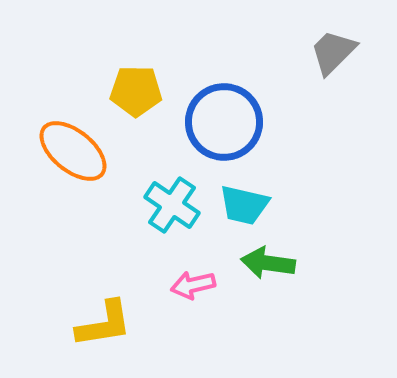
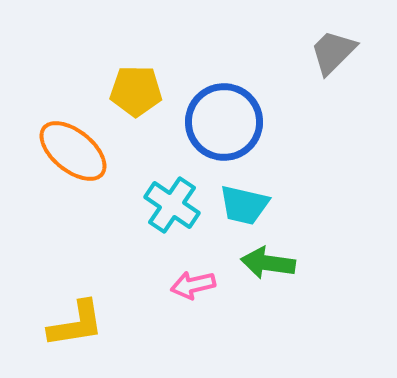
yellow L-shape: moved 28 px left
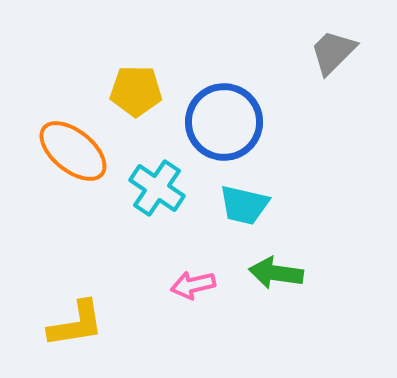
cyan cross: moved 15 px left, 17 px up
green arrow: moved 8 px right, 10 px down
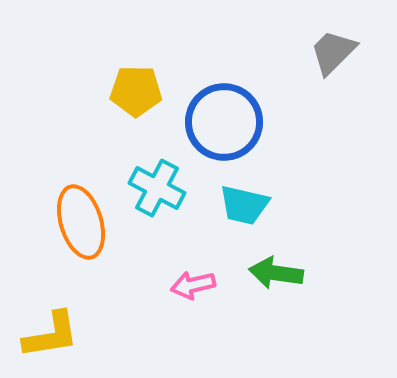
orange ellipse: moved 8 px right, 71 px down; rotated 34 degrees clockwise
cyan cross: rotated 6 degrees counterclockwise
yellow L-shape: moved 25 px left, 11 px down
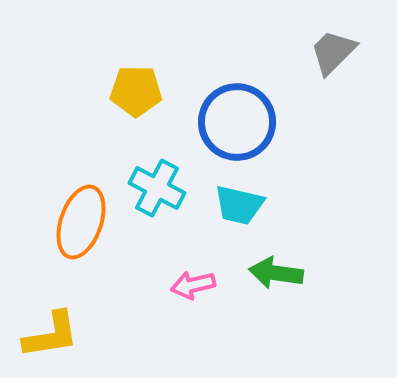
blue circle: moved 13 px right
cyan trapezoid: moved 5 px left
orange ellipse: rotated 36 degrees clockwise
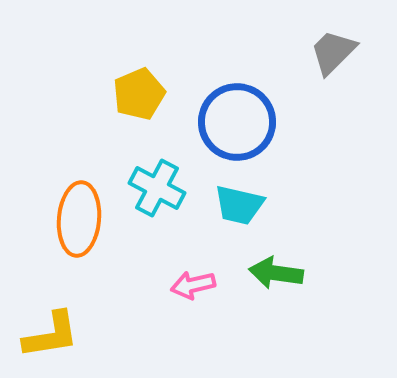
yellow pentagon: moved 3 px right, 3 px down; rotated 24 degrees counterclockwise
orange ellipse: moved 2 px left, 3 px up; rotated 14 degrees counterclockwise
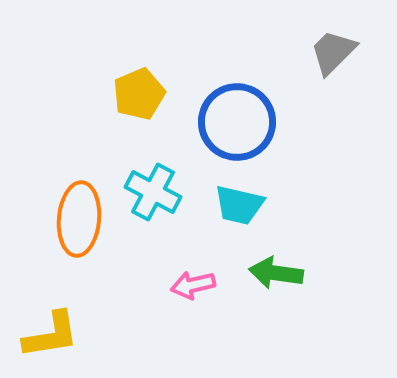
cyan cross: moved 4 px left, 4 px down
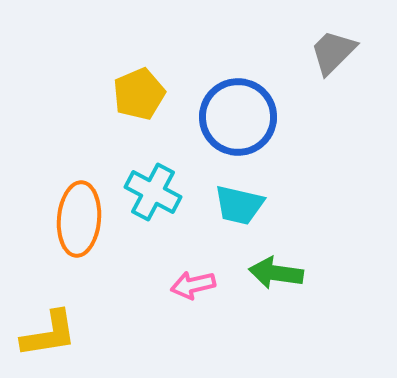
blue circle: moved 1 px right, 5 px up
yellow L-shape: moved 2 px left, 1 px up
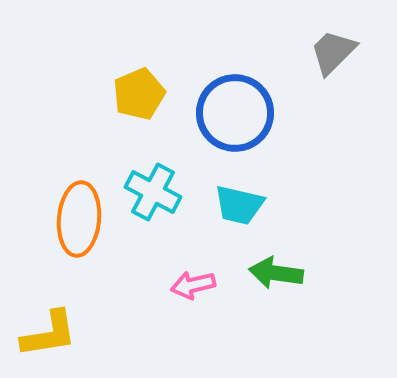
blue circle: moved 3 px left, 4 px up
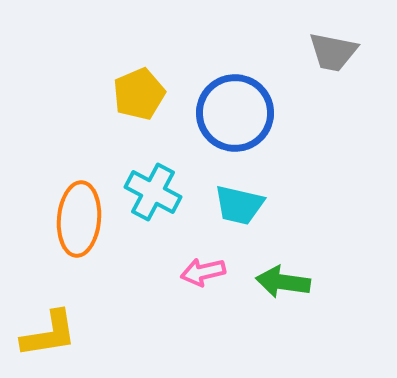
gray trapezoid: rotated 124 degrees counterclockwise
green arrow: moved 7 px right, 9 px down
pink arrow: moved 10 px right, 13 px up
